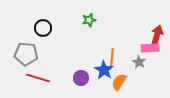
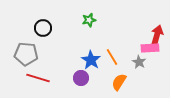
orange line: rotated 36 degrees counterclockwise
blue star: moved 13 px left, 10 px up
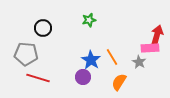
purple circle: moved 2 px right, 1 px up
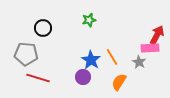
red arrow: rotated 12 degrees clockwise
